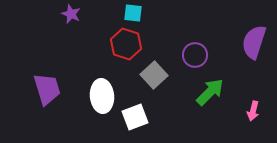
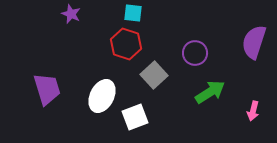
purple circle: moved 2 px up
green arrow: rotated 12 degrees clockwise
white ellipse: rotated 32 degrees clockwise
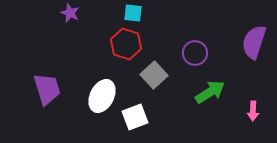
purple star: moved 1 px left, 1 px up
pink arrow: rotated 12 degrees counterclockwise
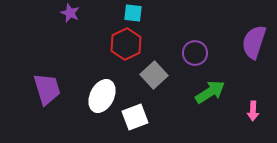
red hexagon: rotated 16 degrees clockwise
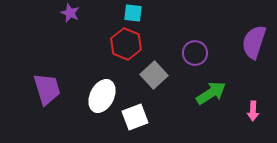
red hexagon: rotated 12 degrees counterclockwise
green arrow: moved 1 px right, 1 px down
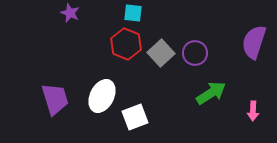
gray square: moved 7 px right, 22 px up
purple trapezoid: moved 8 px right, 10 px down
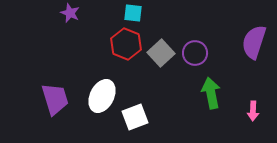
green arrow: rotated 68 degrees counterclockwise
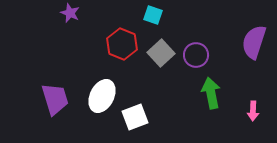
cyan square: moved 20 px right, 2 px down; rotated 12 degrees clockwise
red hexagon: moved 4 px left
purple circle: moved 1 px right, 2 px down
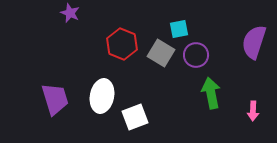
cyan square: moved 26 px right, 14 px down; rotated 30 degrees counterclockwise
gray square: rotated 16 degrees counterclockwise
white ellipse: rotated 16 degrees counterclockwise
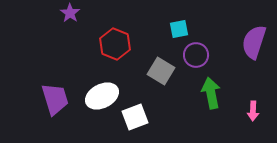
purple star: rotated 12 degrees clockwise
red hexagon: moved 7 px left
gray square: moved 18 px down
white ellipse: rotated 52 degrees clockwise
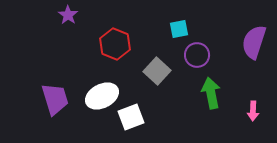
purple star: moved 2 px left, 2 px down
purple circle: moved 1 px right
gray square: moved 4 px left; rotated 12 degrees clockwise
white square: moved 4 px left
